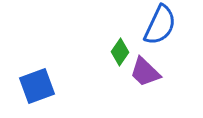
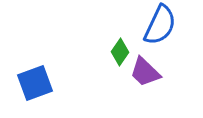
blue square: moved 2 px left, 3 px up
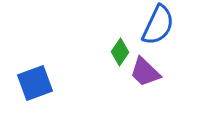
blue semicircle: moved 2 px left
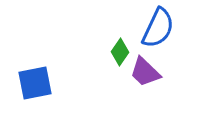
blue semicircle: moved 3 px down
blue square: rotated 9 degrees clockwise
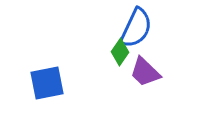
blue semicircle: moved 22 px left
blue square: moved 12 px right
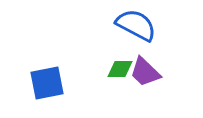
blue semicircle: moved 3 px up; rotated 87 degrees counterclockwise
green diamond: moved 17 px down; rotated 56 degrees clockwise
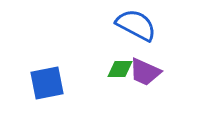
purple trapezoid: rotated 20 degrees counterclockwise
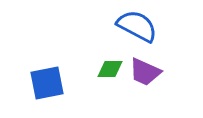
blue semicircle: moved 1 px right, 1 px down
green diamond: moved 10 px left
